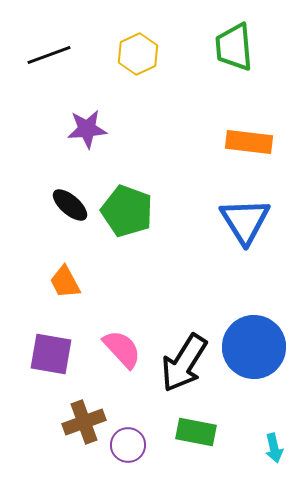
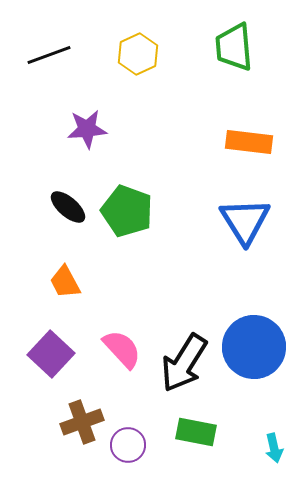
black ellipse: moved 2 px left, 2 px down
purple square: rotated 33 degrees clockwise
brown cross: moved 2 px left
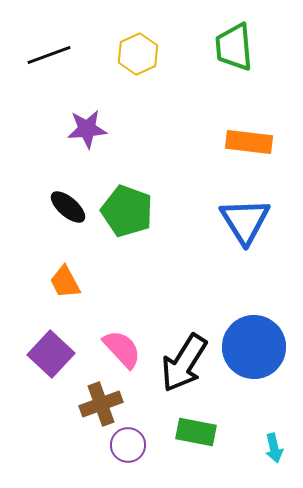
brown cross: moved 19 px right, 18 px up
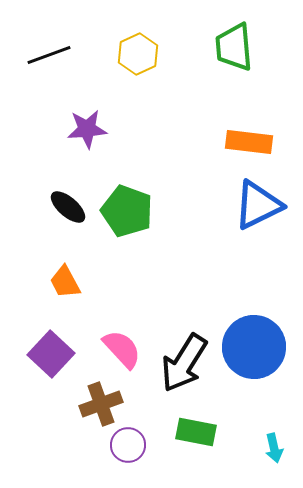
blue triangle: moved 13 px right, 16 px up; rotated 36 degrees clockwise
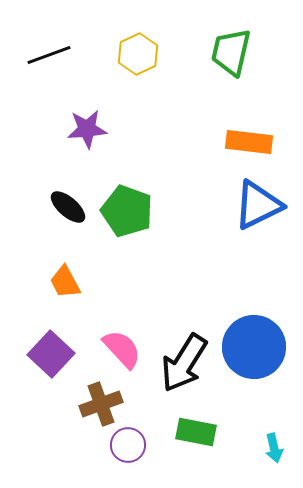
green trapezoid: moved 3 px left, 5 px down; rotated 18 degrees clockwise
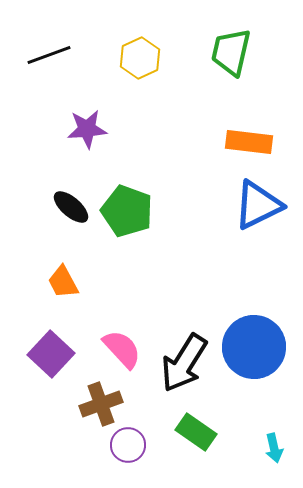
yellow hexagon: moved 2 px right, 4 px down
black ellipse: moved 3 px right
orange trapezoid: moved 2 px left
green rectangle: rotated 24 degrees clockwise
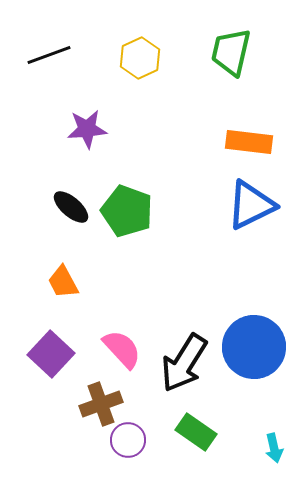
blue triangle: moved 7 px left
purple circle: moved 5 px up
